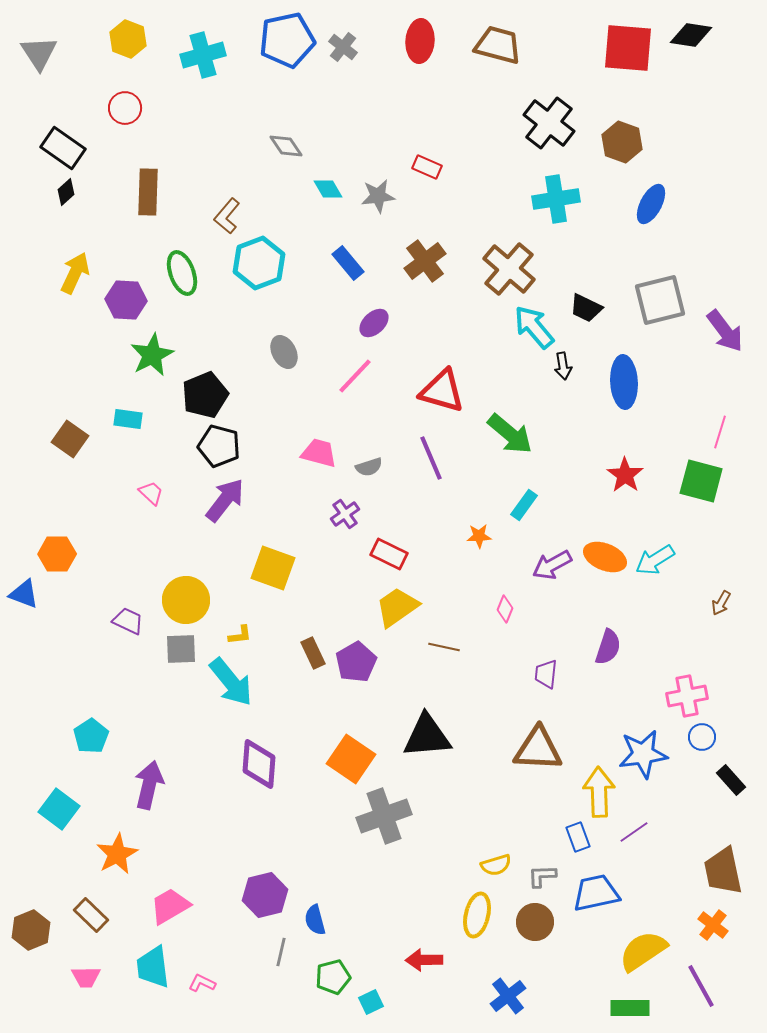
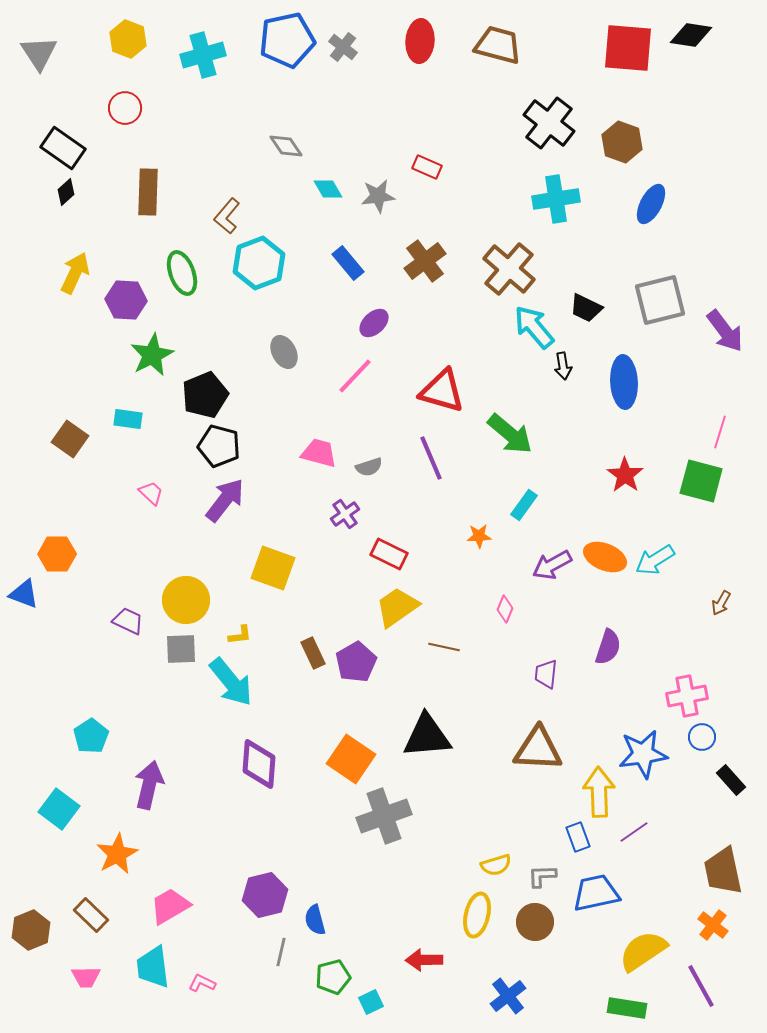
green rectangle at (630, 1008): moved 3 px left; rotated 9 degrees clockwise
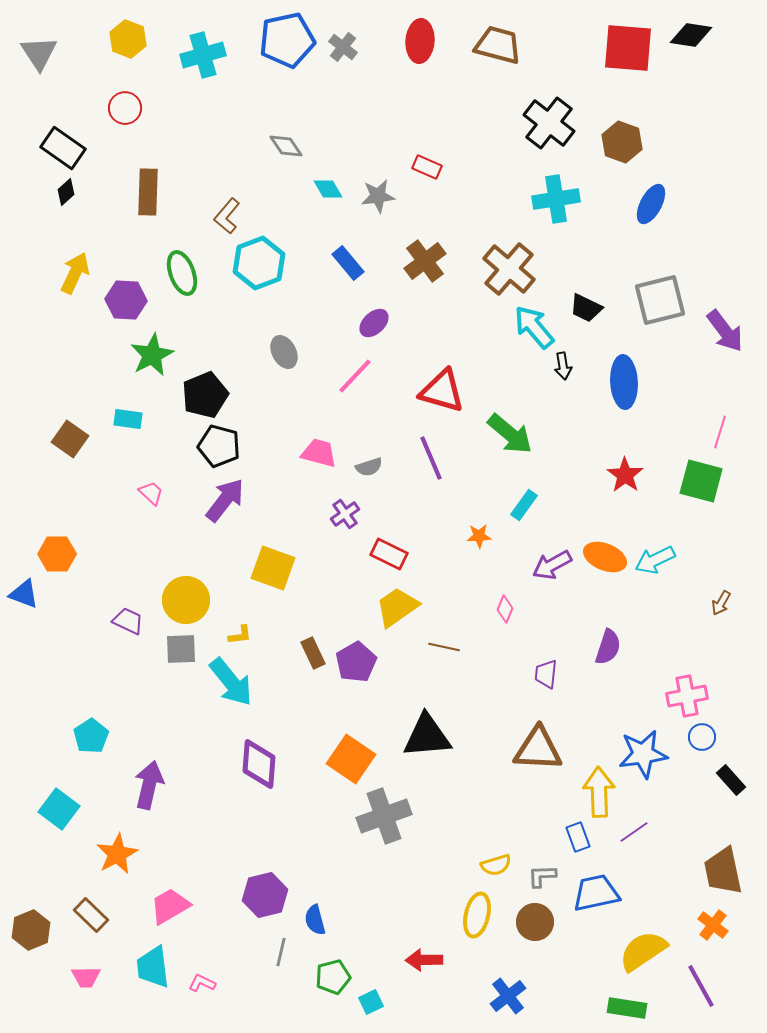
cyan arrow at (655, 560): rotated 6 degrees clockwise
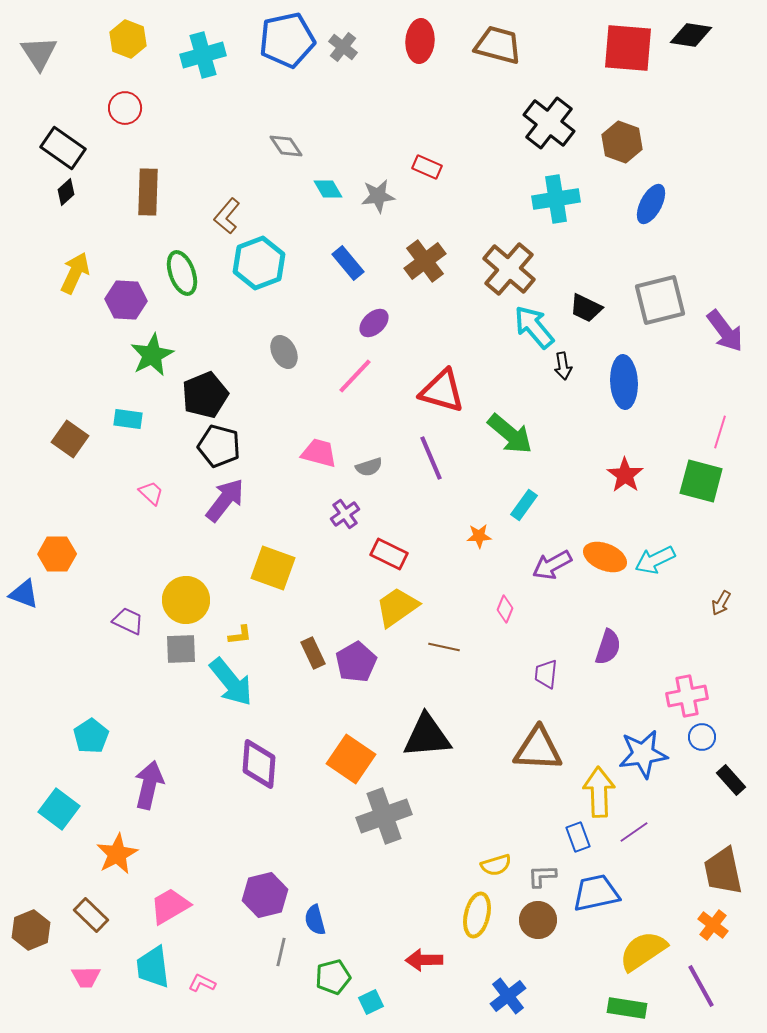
brown circle at (535, 922): moved 3 px right, 2 px up
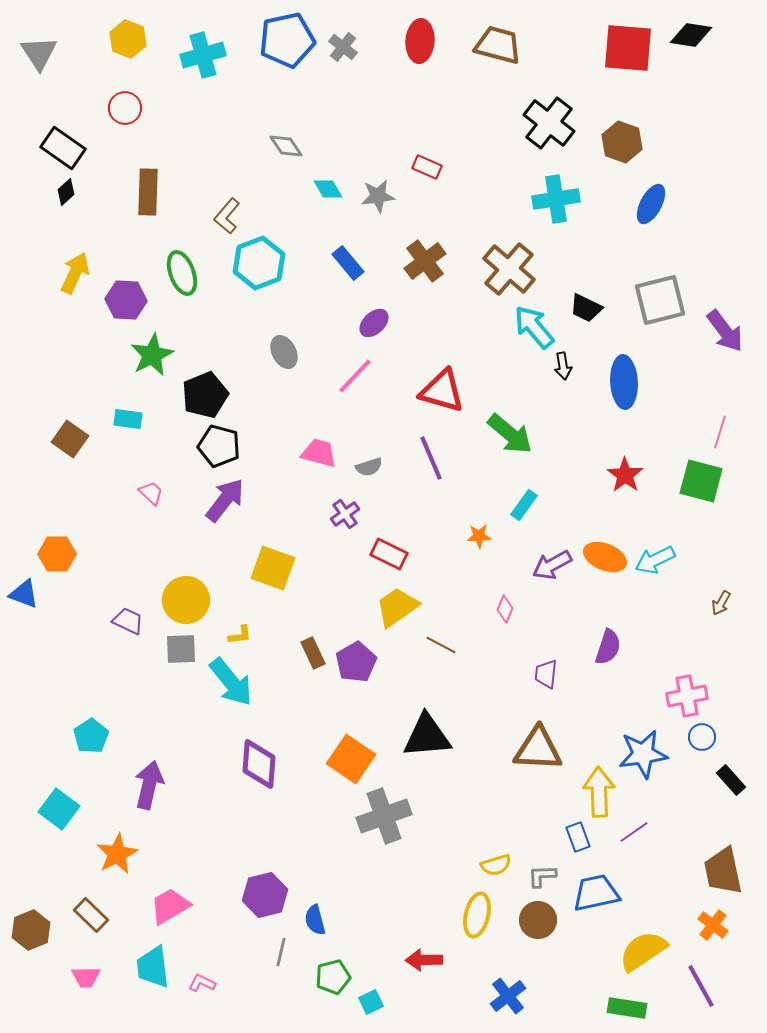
brown line at (444, 647): moved 3 px left, 2 px up; rotated 16 degrees clockwise
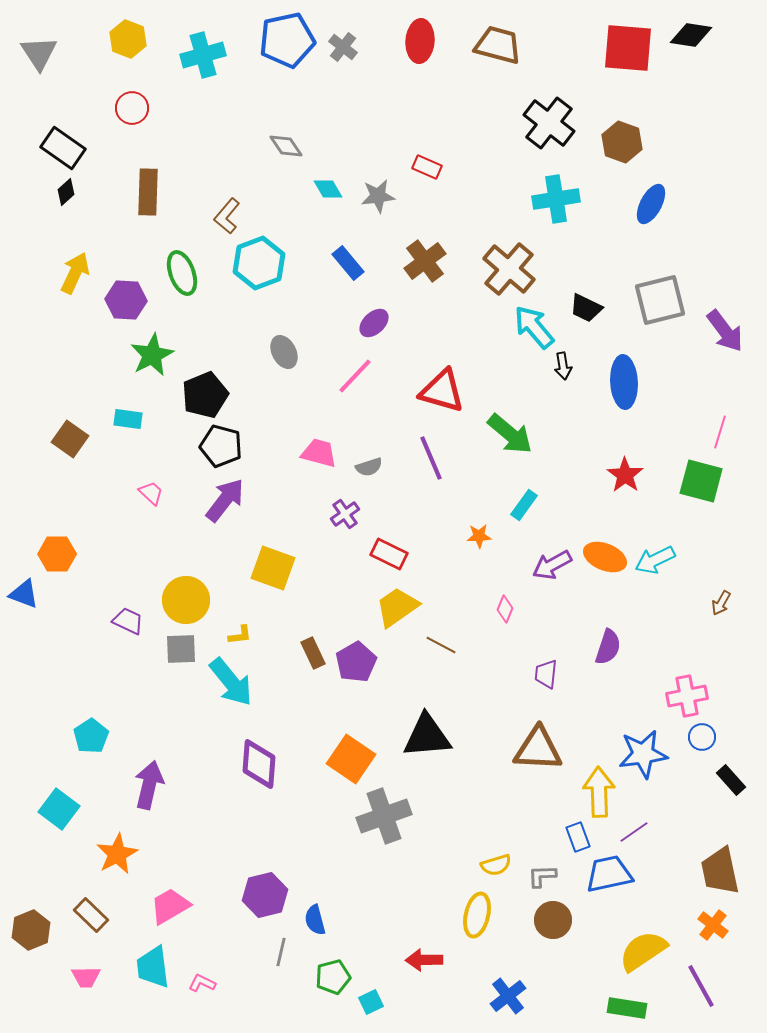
red circle at (125, 108): moved 7 px right
black pentagon at (219, 446): moved 2 px right
brown trapezoid at (723, 871): moved 3 px left
blue trapezoid at (596, 893): moved 13 px right, 19 px up
brown circle at (538, 920): moved 15 px right
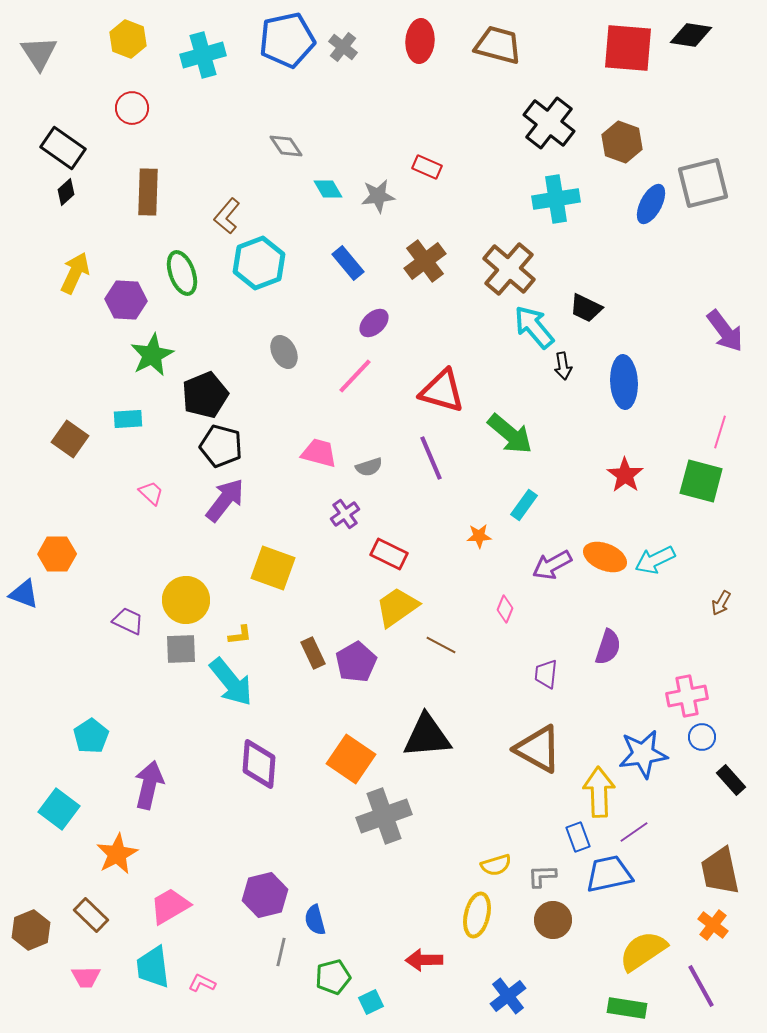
gray square at (660, 300): moved 43 px right, 117 px up
cyan rectangle at (128, 419): rotated 12 degrees counterclockwise
brown triangle at (538, 749): rotated 26 degrees clockwise
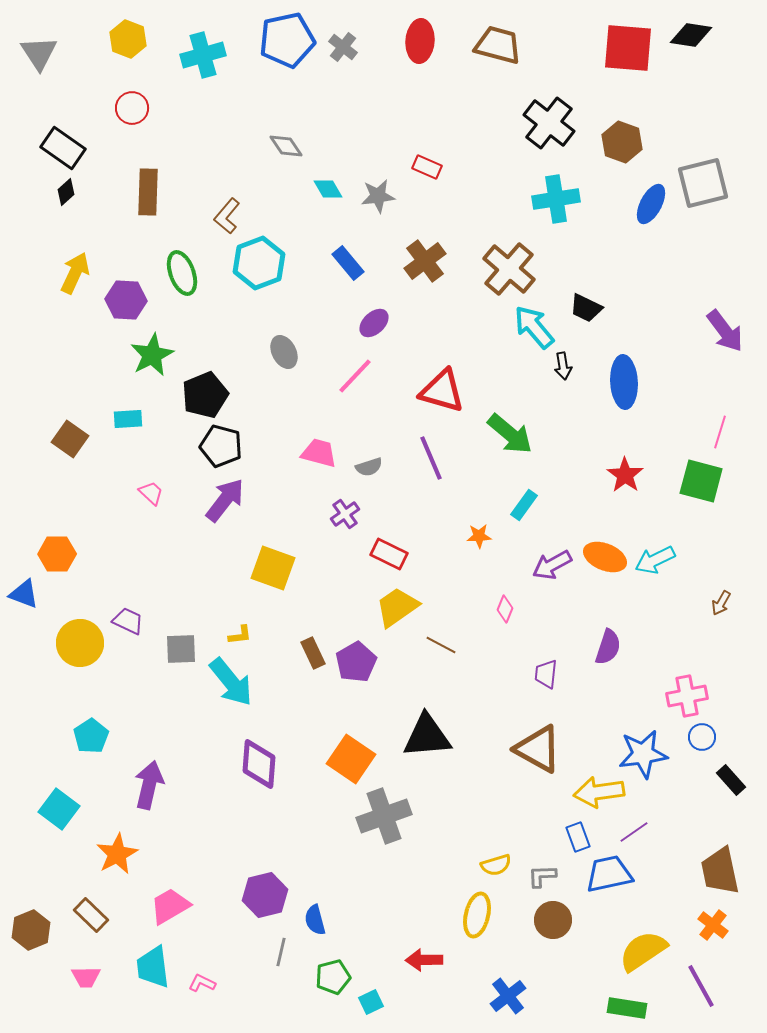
yellow circle at (186, 600): moved 106 px left, 43 px down
yellow arrow at (599, 792): rotated 96 degrees counterclockwise
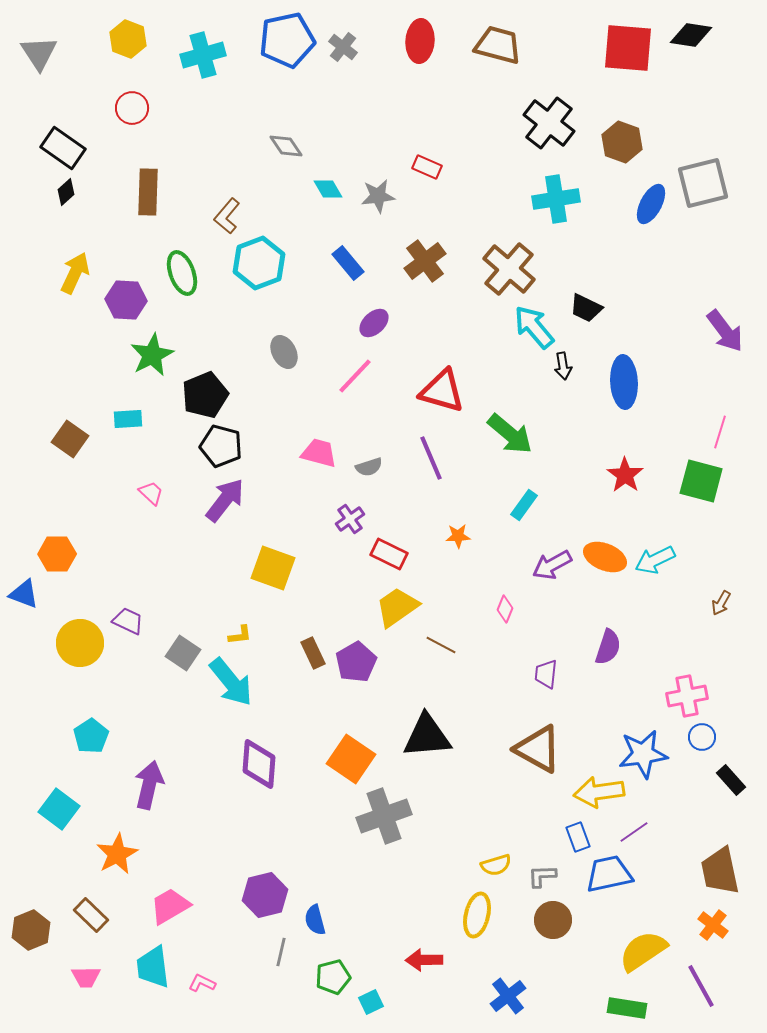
purple cross at (345, 514): moved 5 px right, 5 px down
orange star at (479, 536): moved 21 px left
gray square at (181, 649): moved 2 px right, 4 px down; rotated 36 degrees clockwise
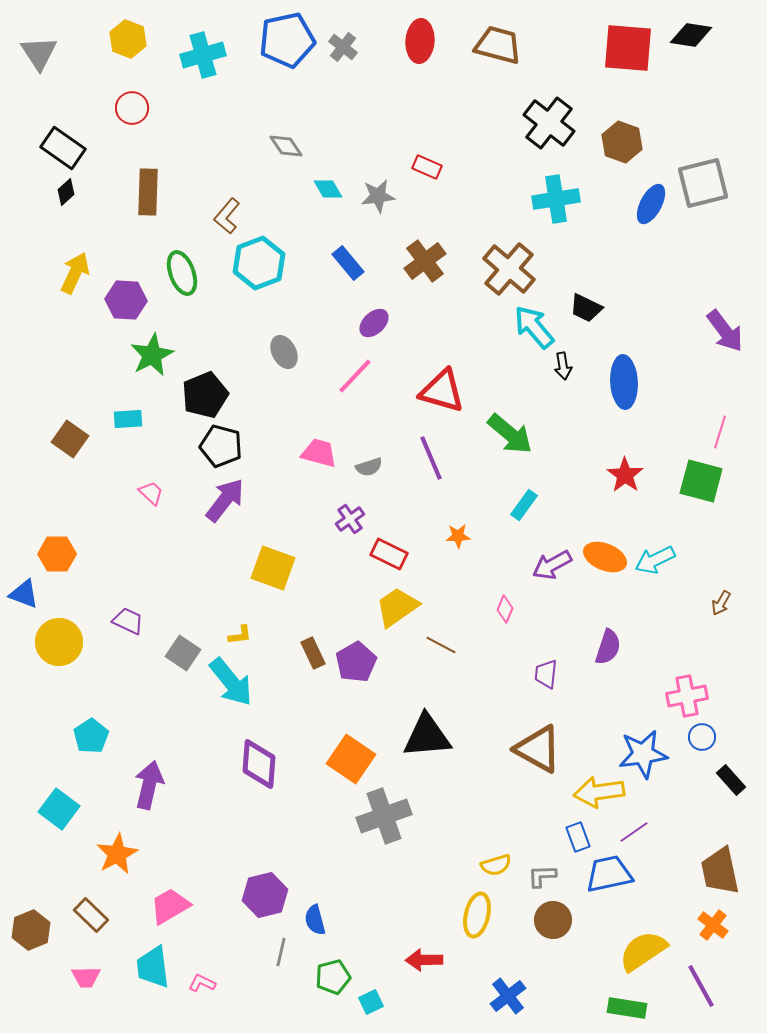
yellow circle at (80, 643): moved 21 px left, 1 px up
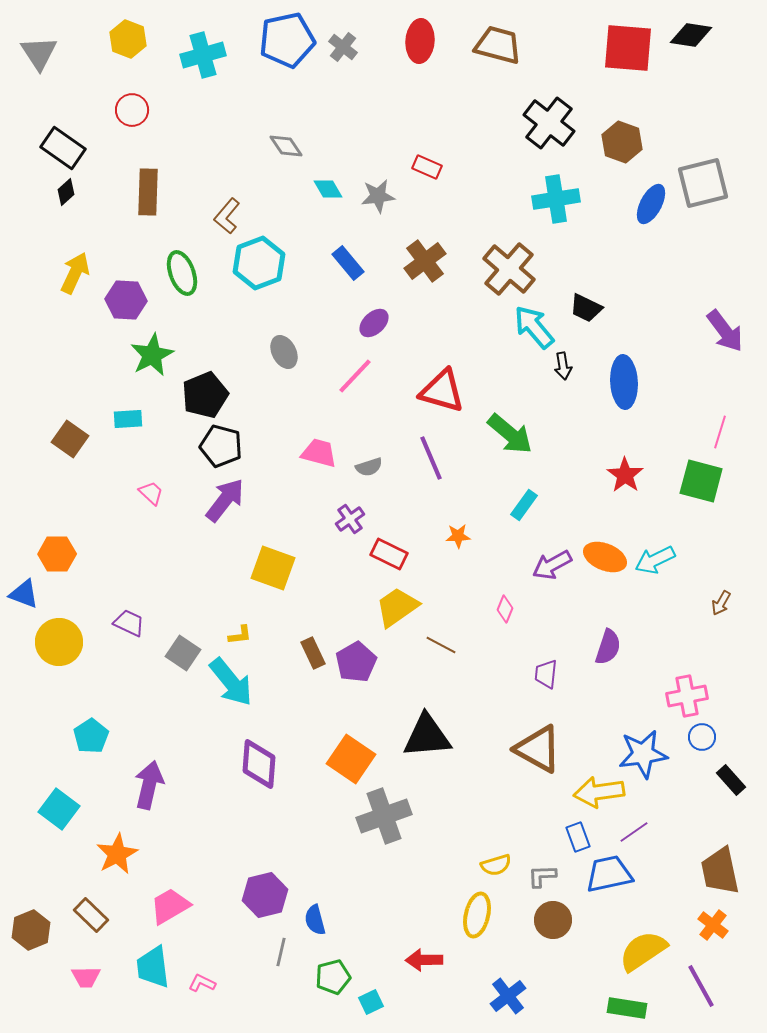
red circle at (132, 108): moved 2 px down
purple trapezoid at (128, 621): moved 1 px right, 2 px down
